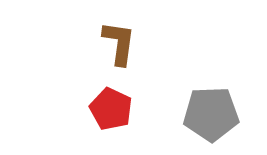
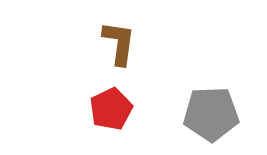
red pentagon: rotated 21 degrees clockwise
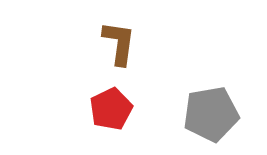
gray pentagon: rotated 8 degrees counterclockwise
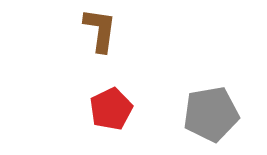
brown L-shape: moved 19 px left, 13 px up
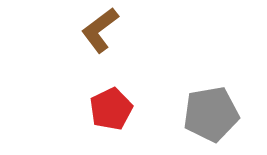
brown L-shape: rotated 135 degrees counterclockwise
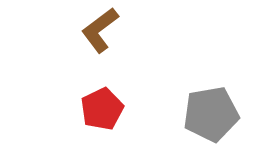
red pentagon: moved 9 px left
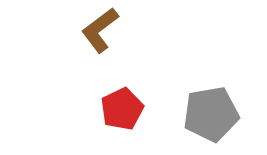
red pentagon: moved 20 px right
